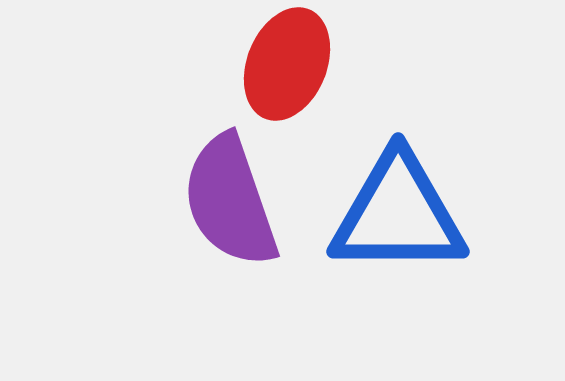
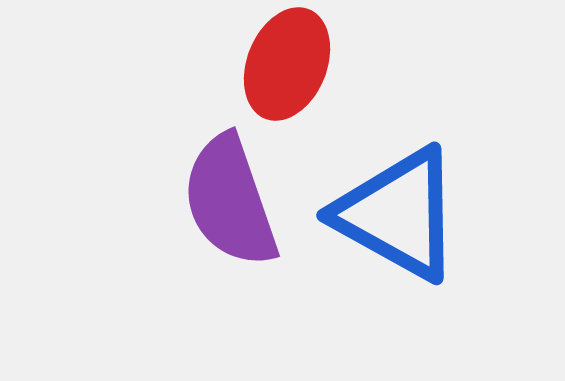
blue triangle: rotated 29 degrees clockwise
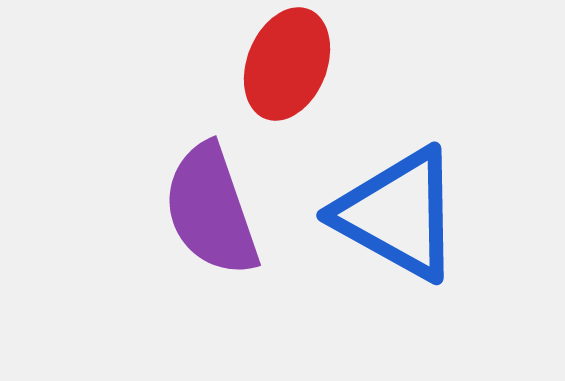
purple semicircle: moved 19 px left, 9 px down
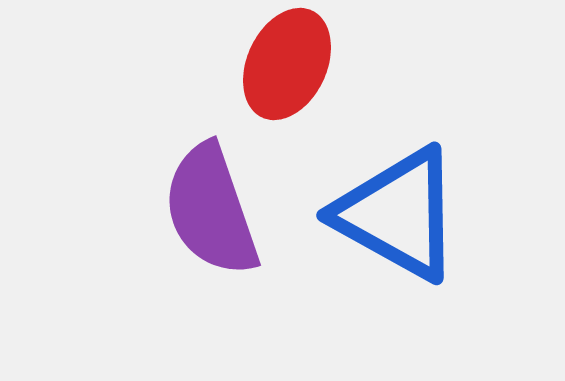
red ellipse: rotated 3 degrees clockwise
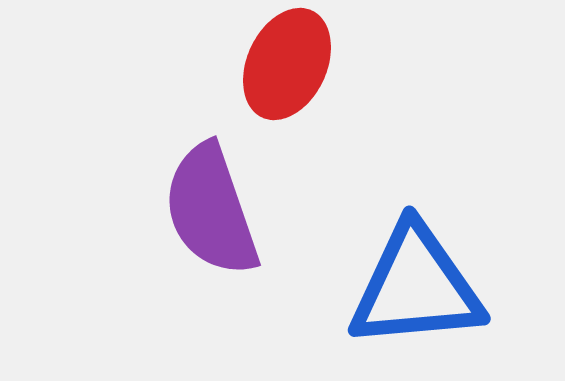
blue triangle: moved 18 px right, 73 px down; rotated 34 degrees counterclockwise
